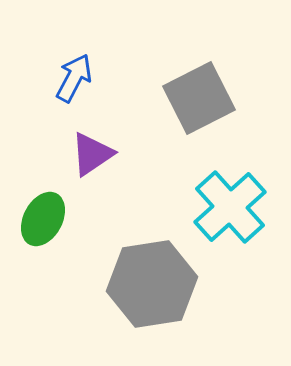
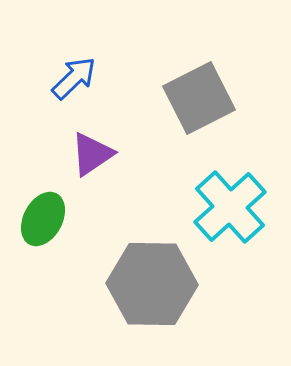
blue arrow: rotated 18 degrees clockwise
gray hexagon: rotated 10 degrees clockwise
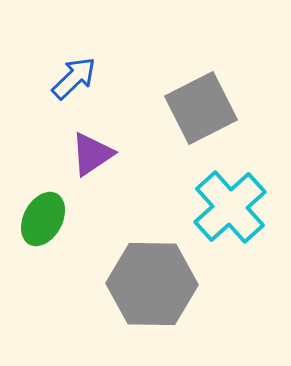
gray square: moved 2 px right, 10 px down
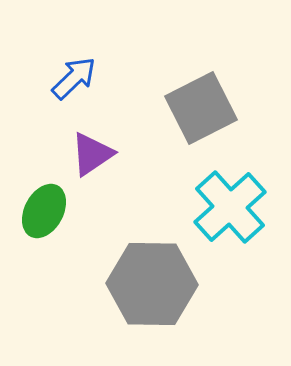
green ellipse: moved 1 px right, 8 px up
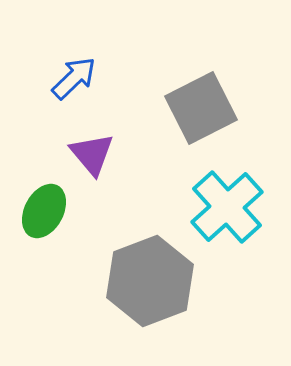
purple triangle: rotated 36 degrees counterclockwise
cyan cross: moved 3 px left
gray hexagon: moved 2 px left, 3 px up; rotated 22 degrees counterclockwise
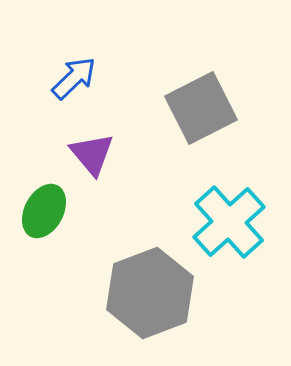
cyan cross: moved 2 px right, 15 px down
gray hexagon: moved 12 px down
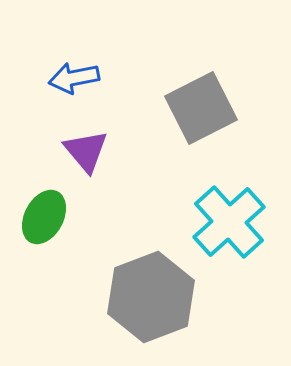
blue arrow: rotated 147 degrees counterclockwise
purple triangle: moved 6 px left, 3 px up
green ellipse: moved 6 px down
gray hexagon: moved 1 px right, 4 px down
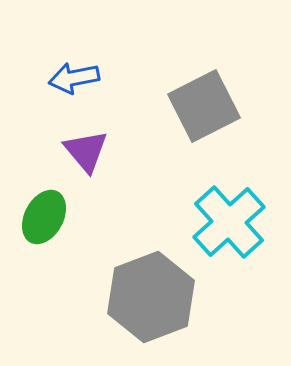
gray square: moved 3 px right, 2 px up
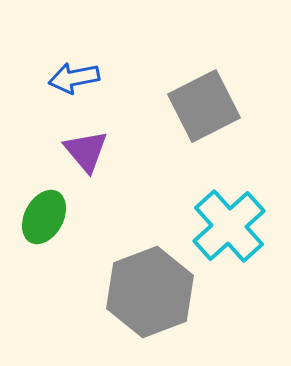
cyan cross: moved 4 px down
gray hexagon: moved 1 px left, 5 px up
